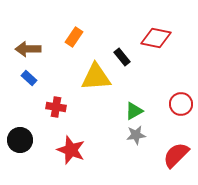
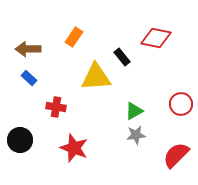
red star: moved 3 px right, 2 px up
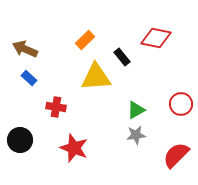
orange rectangle: moved 11 px right, 3 px down; rotated 12 degrees clockwise
brown arrow: moved 3 px left; rotated 25 degrees clockwise
green triangle: moved 2 px right, 1 px up
